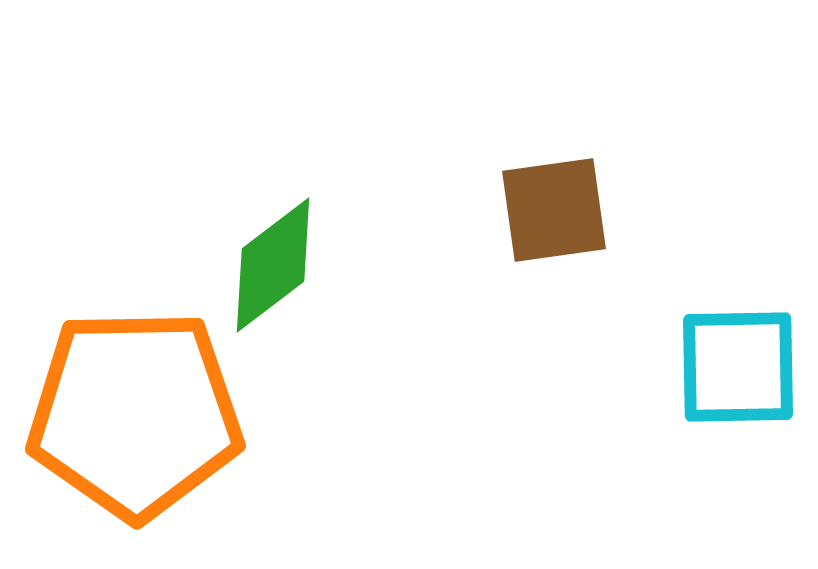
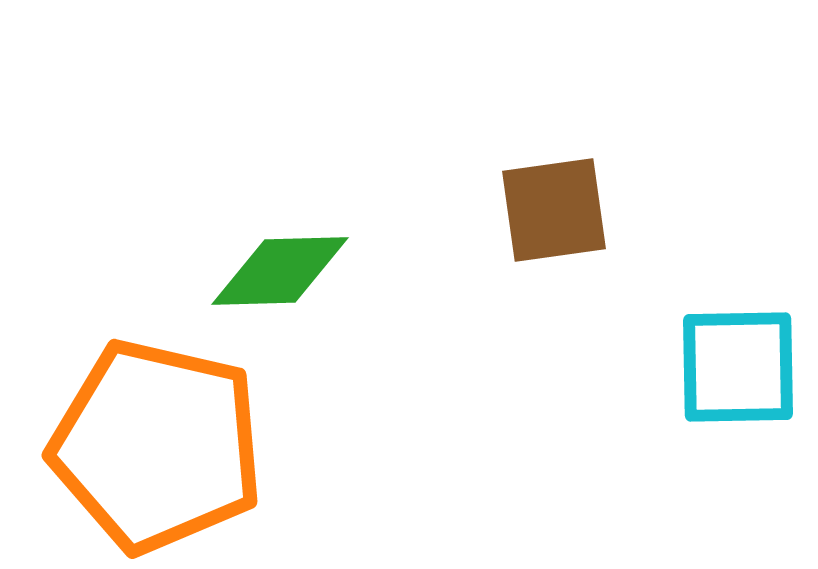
green diamond: moved 7 px right, 6 px down; rotated 36 degrees clockwise
orange pentagon: moved 22 px right, 32 px down; rotated 14 degrees clockwise
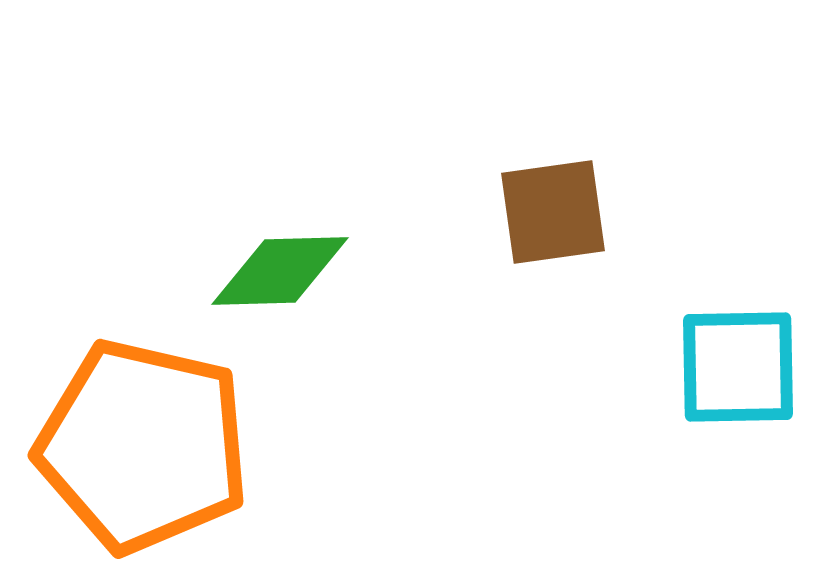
brown square: moved 1 px left, 2 px down
orange pentagon: moved 14 px left
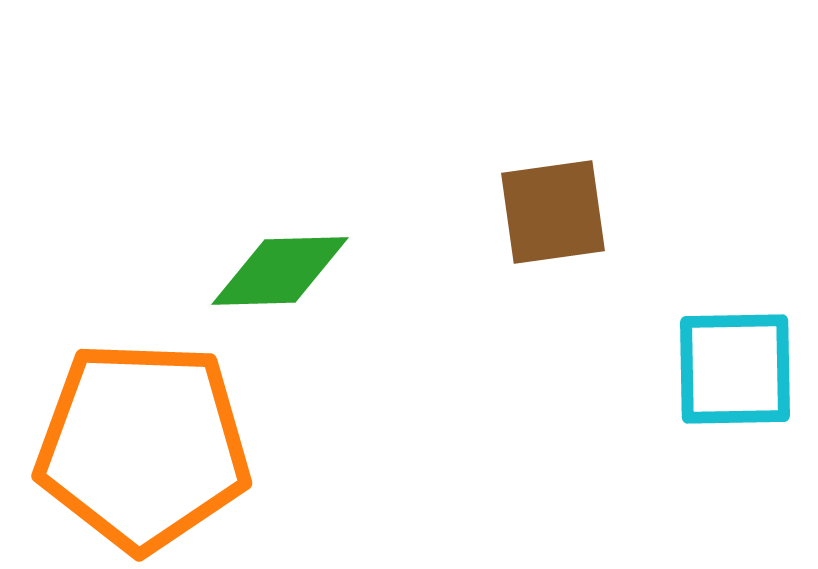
cyan square: moved 3 px left, 2 px down
orange pentagon: rotated 11 degrees counterclockwise
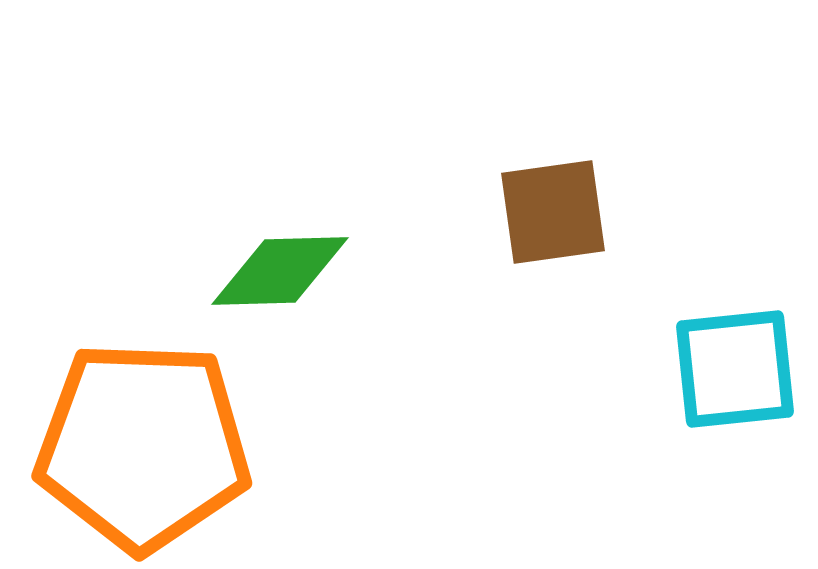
cyan square: rotated 5 degrees counterclockwise
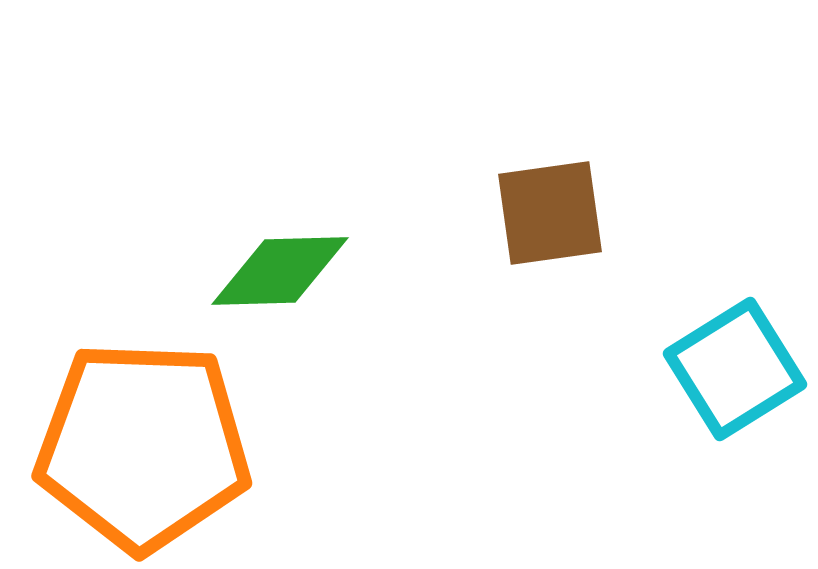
brown square: moved 3 px left, 1 px down
cyan square: rotated 26 degrees counterclockwise
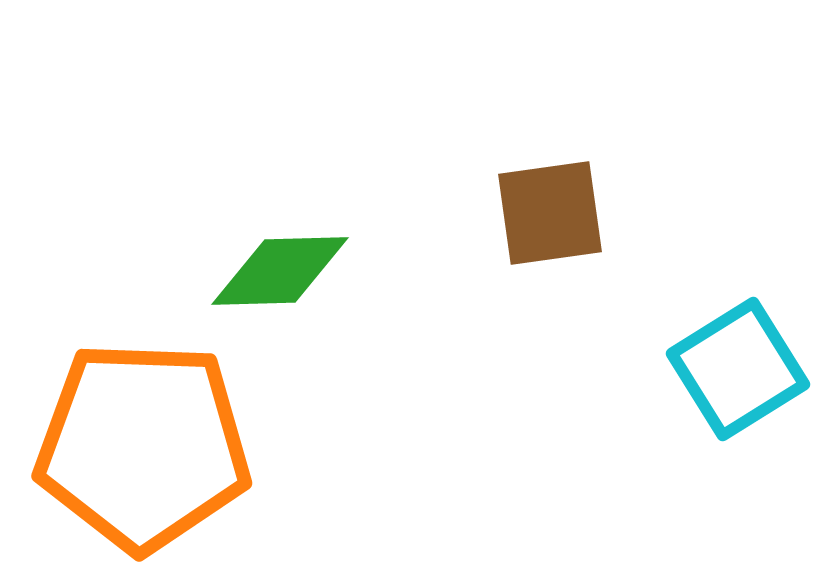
cyan square: moved 3 px right
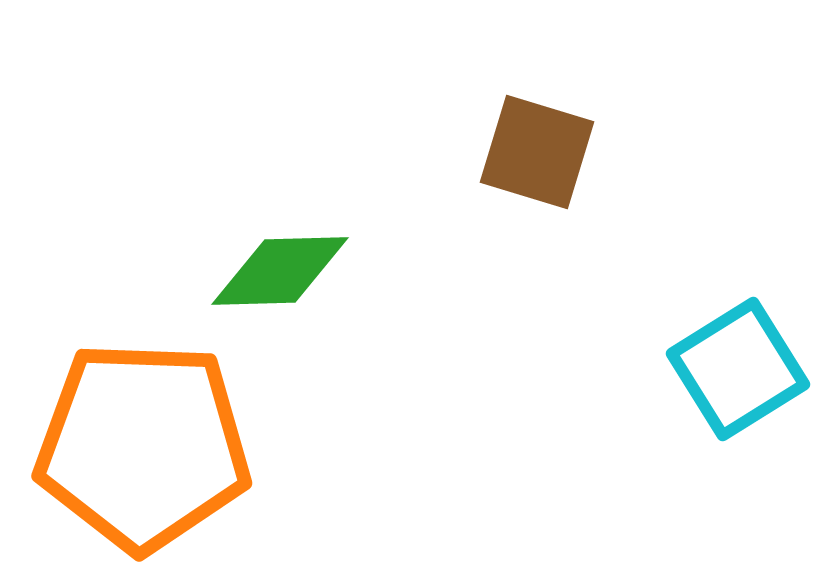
brown square: moved 13 px left, 61 px up; rotated 25 degrees clockwise
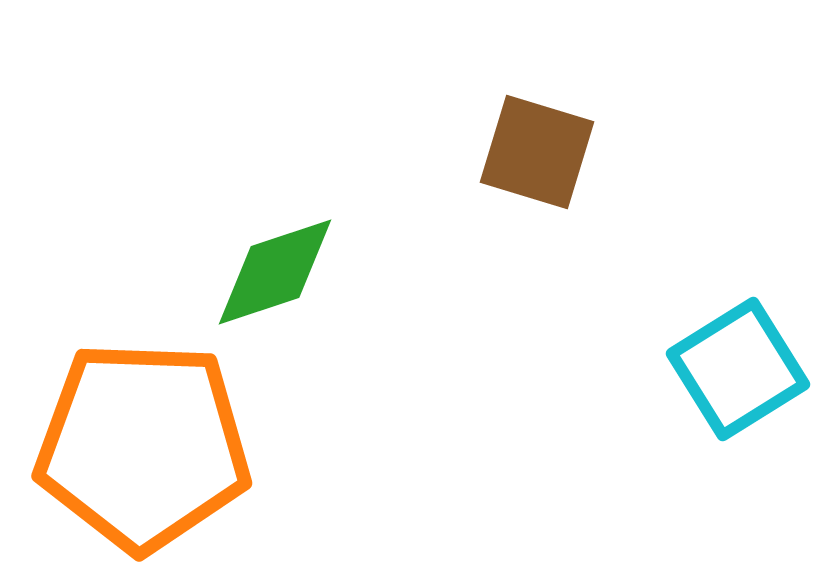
green diamond: moved 5 px left, 1 px down; rotated 17 degrees counterclockwise
